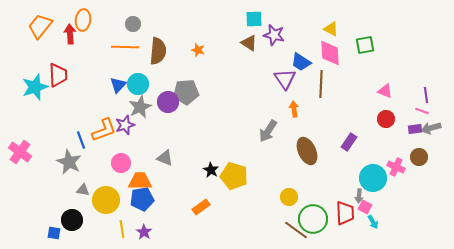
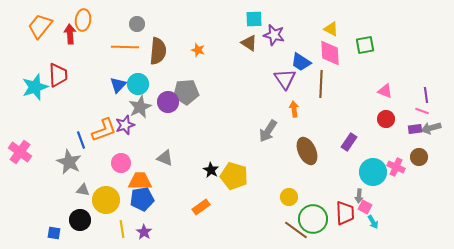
gray circle at (133, 24): moved 4 px right
cyan circle at (373, 178): moved 6 px up
black circle at (72, 220): moved 8 px right
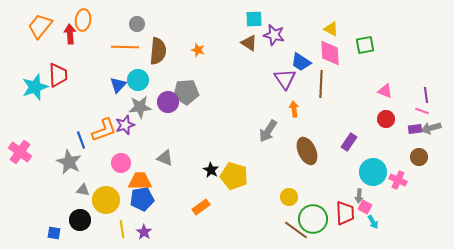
cyan circle at (138, 84): moved 4 px up
gray star at (140, 107): rotated 20 degrees clockwise
pink cross at (396, 167): moved 2 px right, 13 px down
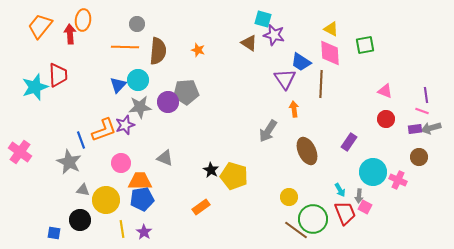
cyan square at (254, 19): moved 9 px right; rotated 18 degrees clockwise
red trapezoid at (345, 213): rotated 20 degrees counterclockwise
cyan arrow at (373, 222): moved 33 px left, 32 px up
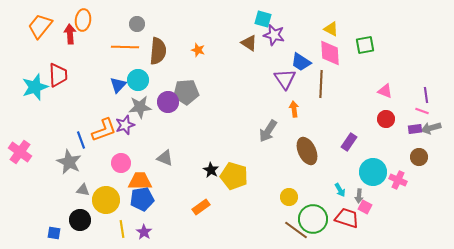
red trapezoid at (345, 213): moved 2 px right, 5 px down; rotated 50 degrees counterclockwise
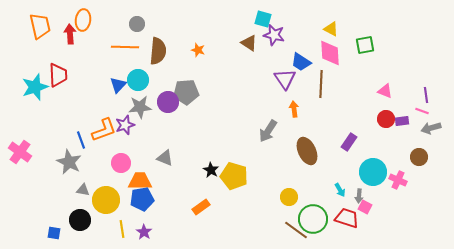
orange trapezoid at (40, 26): rotated 128 degrees clockwise
purple rectangle at (415, 129): moved 13 px left, 8 px up
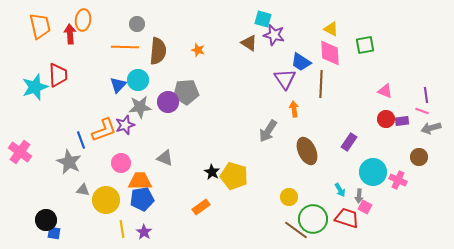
black star at (211, 170): moved 1 px right, 2 px down
black circle at (80, 220): moved 34 px left
